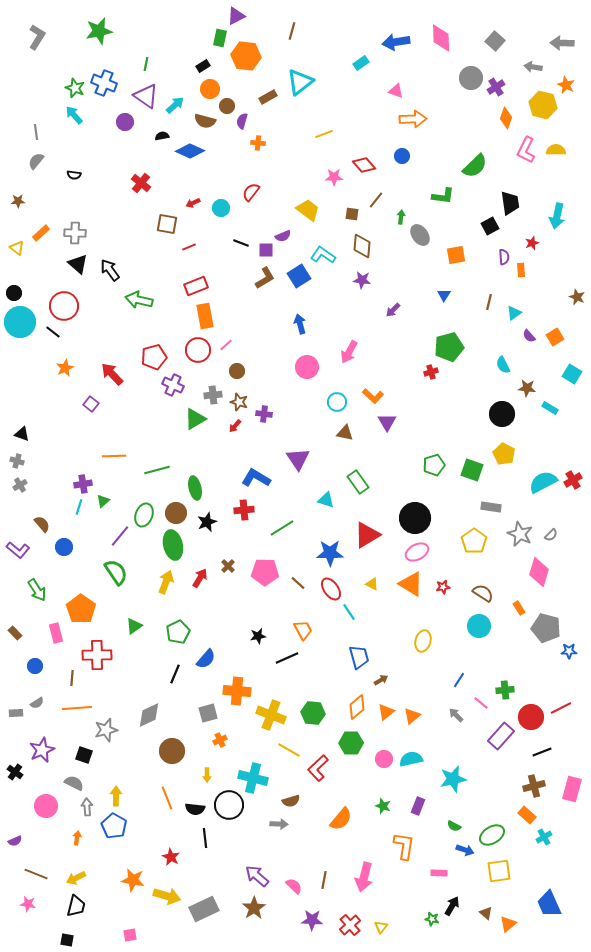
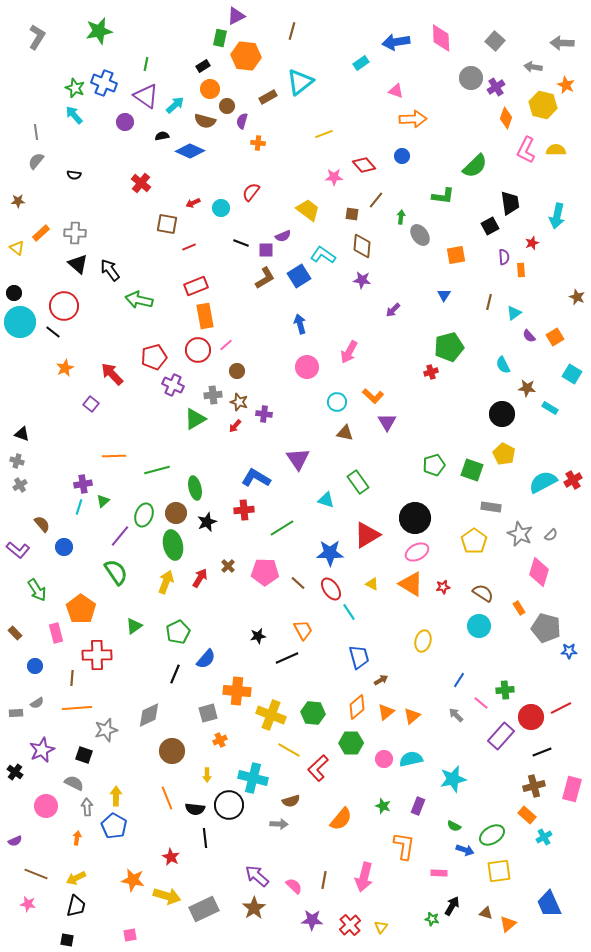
brown triangle at (486, 913): rotated 24 degrees counterclockwise
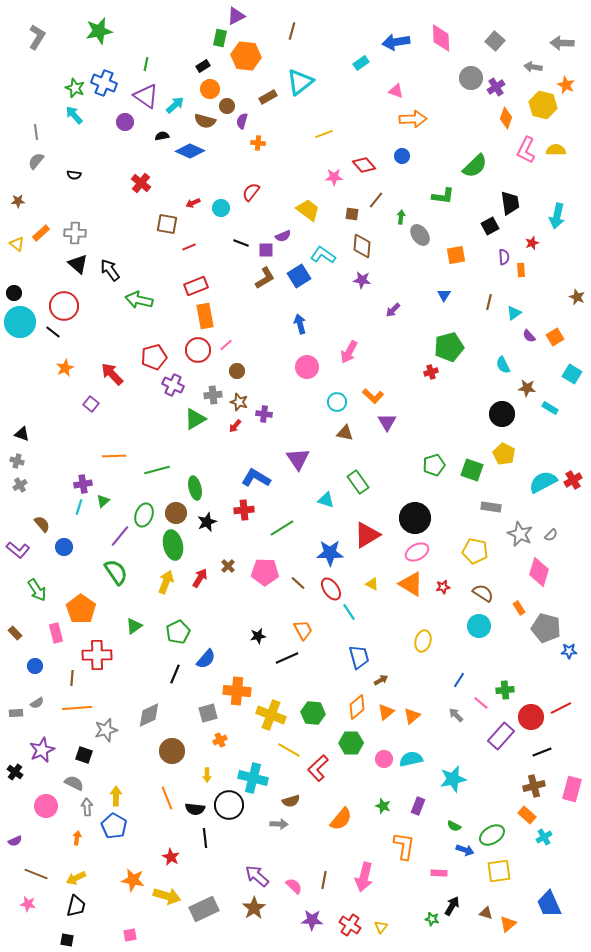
yellow triangle at (17, 248): moved 4 px up
yellow pentagon at (474, 541): moved 1 px right, 10 px down; rotated 25 degrees counterclockwise
red cross at (350, 925): rotated 15 degrees counterclockwise
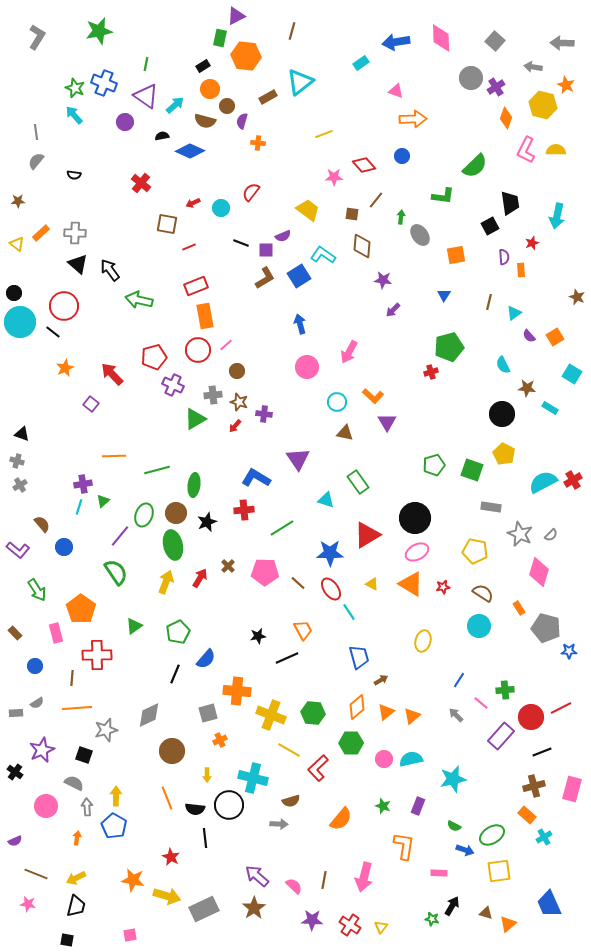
purple star at (362, 280): moved 21 px right
green ellipse at (195, 488): moved 1 px left, 3 px up; rotated 20 degrees clockwise
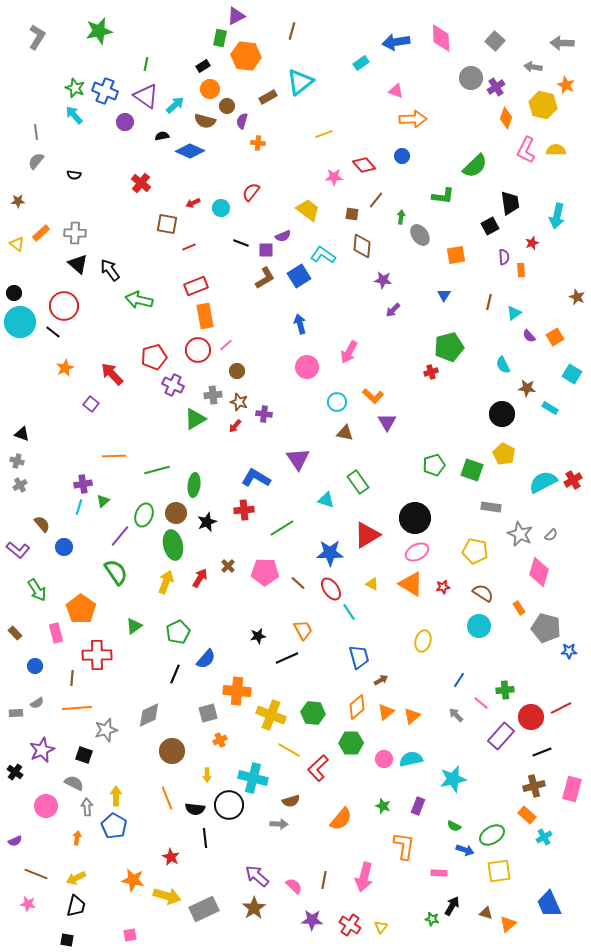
blue cross at (104, 83): moved 1 px right, 8 px down
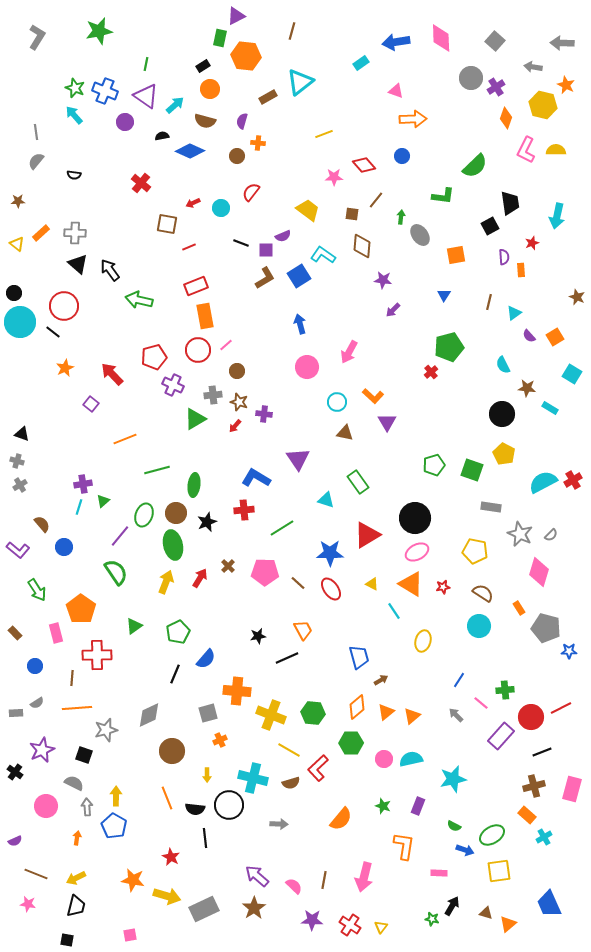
brown circle at (227, 106): moved 10 px right, 50 px down
red cross at (431, 372): rotated 24 degrees counterclockwise
orange line at (114, 456): moved 11 px right, 17 px up; rotated 20 degrees counterclockwise
cyan line at (349, 612): moved 45 px right, 1 px up
brown semicircle at (291, 801): moved 18 px up
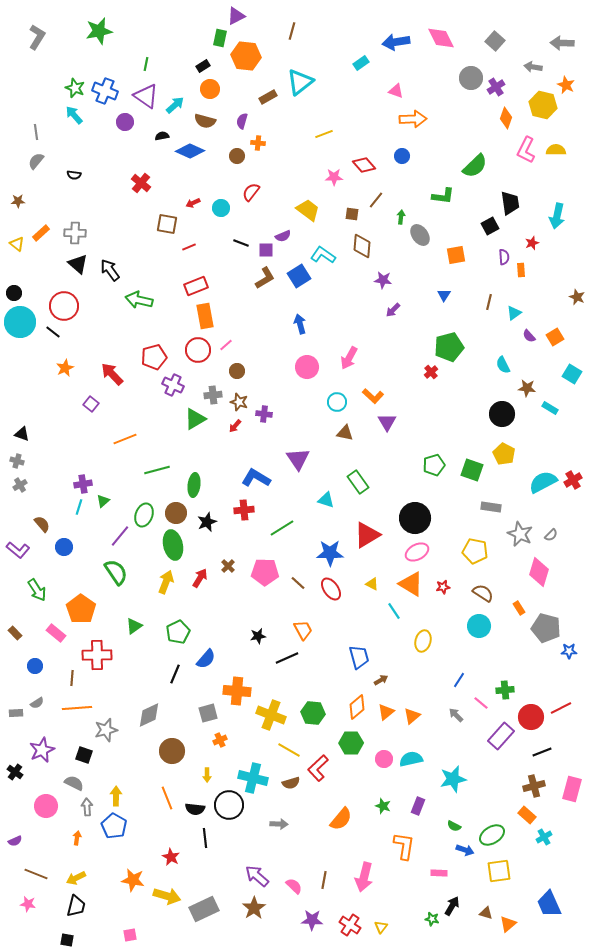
pink diamond at (441, 38): rotated 24 degrees counterclockwise
pink arrow at (349, 352): moved 6 px down
pink rectangle at (56, 633): rotated 36 degrees counterclockwise
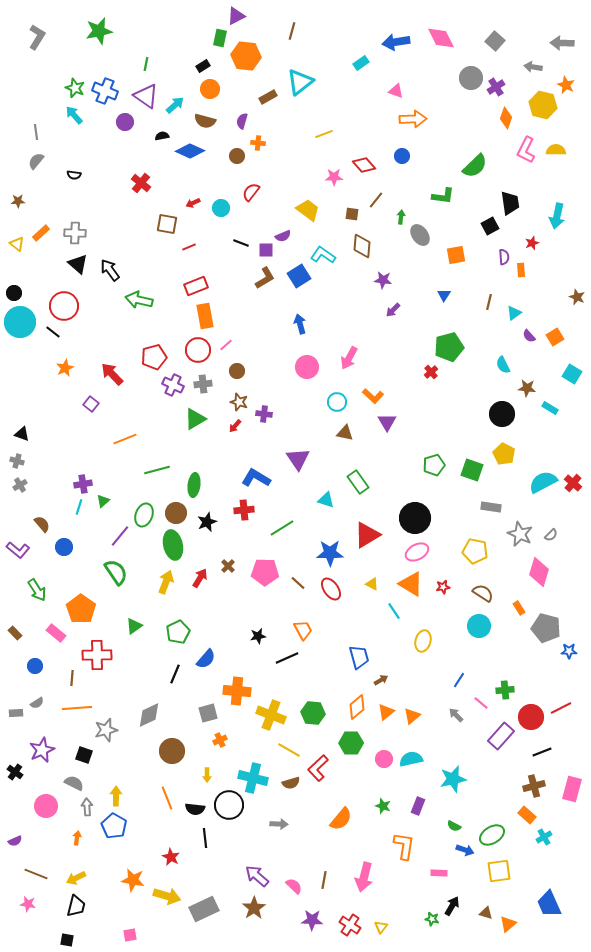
gray cross at (213, 395): moved 10 px left, 11 px up
red cross at (573, 480): moved 3 px down; rotated 18 degrees counterclockwise
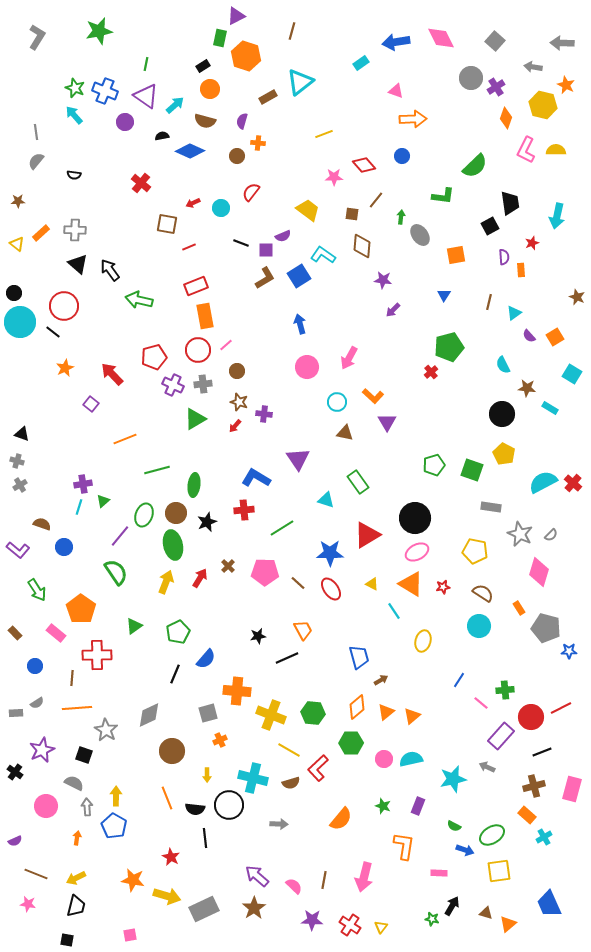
orange hexagon at (246, 56): rotated 12 degrees clockwise
gray cross at (75, 233): moved 3 px up
brown semicircle at (42, 524): rotated 30 degrees counterclockwise
gray arrow at (456, 715): moved 31 px right, 52 px down; rotated 21 degrees counterclockwise
gray star at (106, 730): rotated 25 degrees counterclockwise
